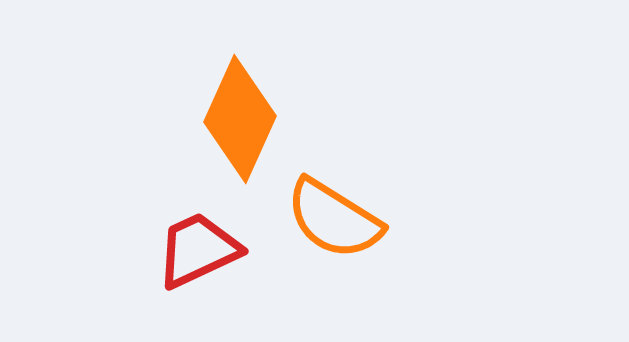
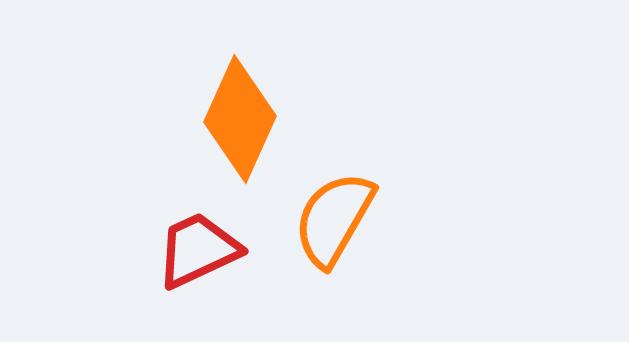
orange semicircle: rotated 88 degrees clockwise
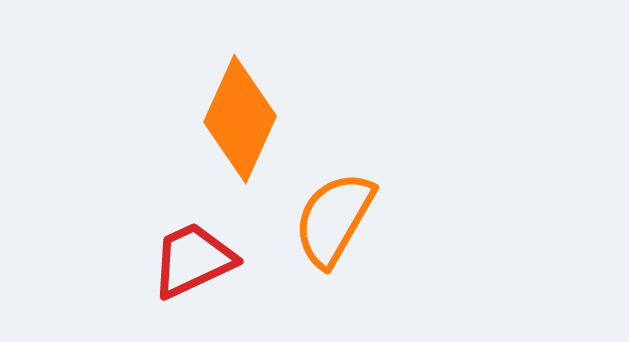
red trapezoid: moved 5 px left, 10 px down
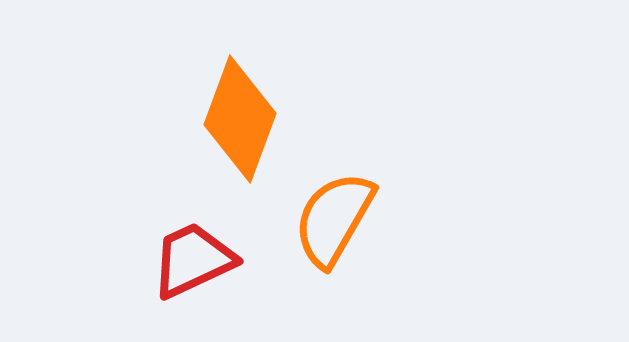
orange diamond: rotated 4 degrees counterclockwise
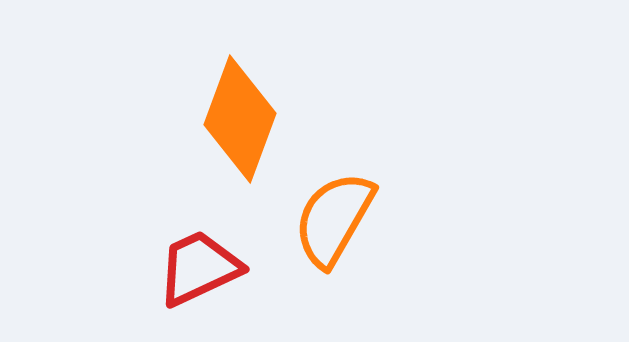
red trapezoid: moved 6 px right, 8 px down
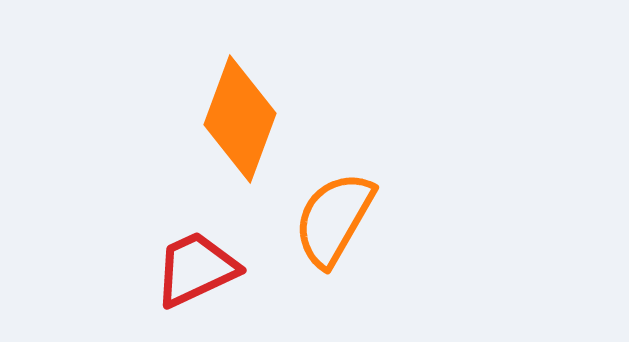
red trapezoid: moved 3 px left, 1 px down
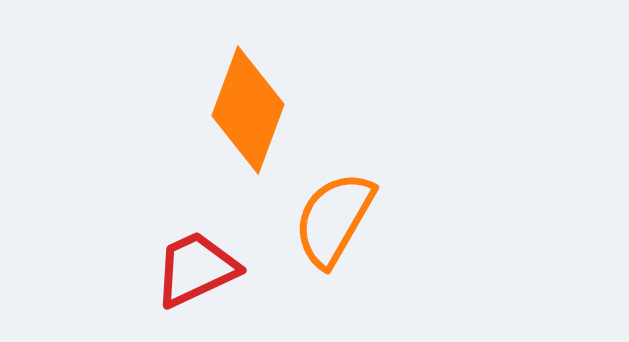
orange diamond: moved 8 px right, 9 px up
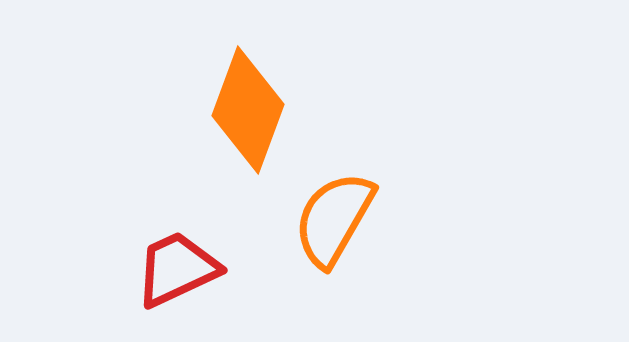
red trapezoid: moved 19 px left
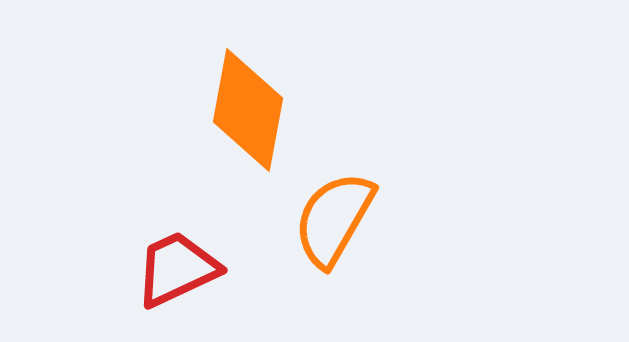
orange diamond: rotated 10 degrees counterclockwise
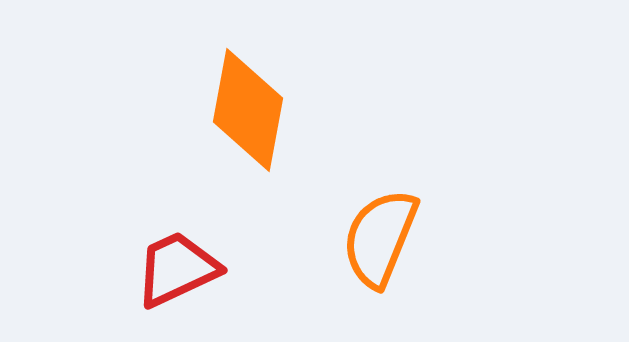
orange semicircle: moved 46 px right, 19 px down; rotated 8 degrees counterclockwise
